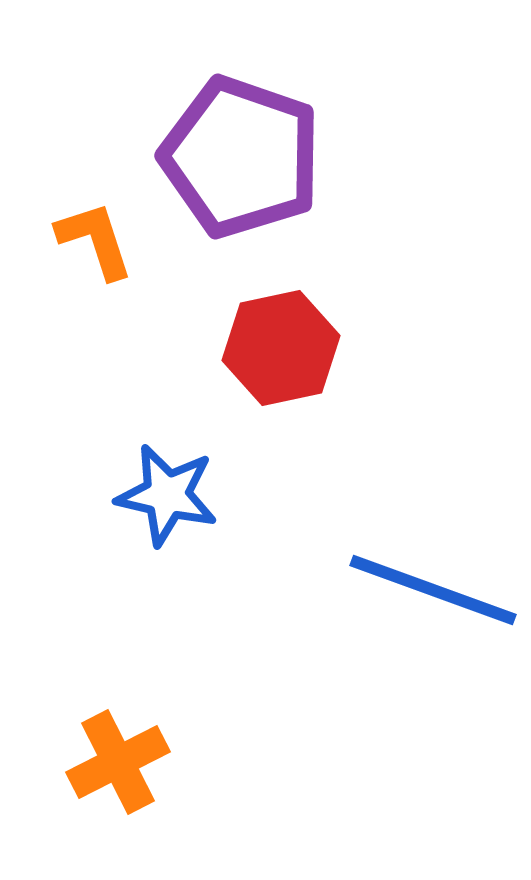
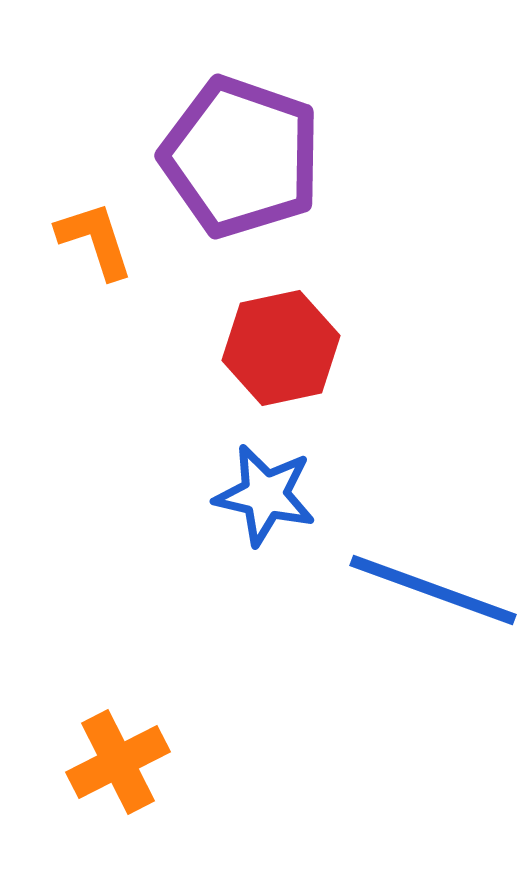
blue star: moved 98 px right
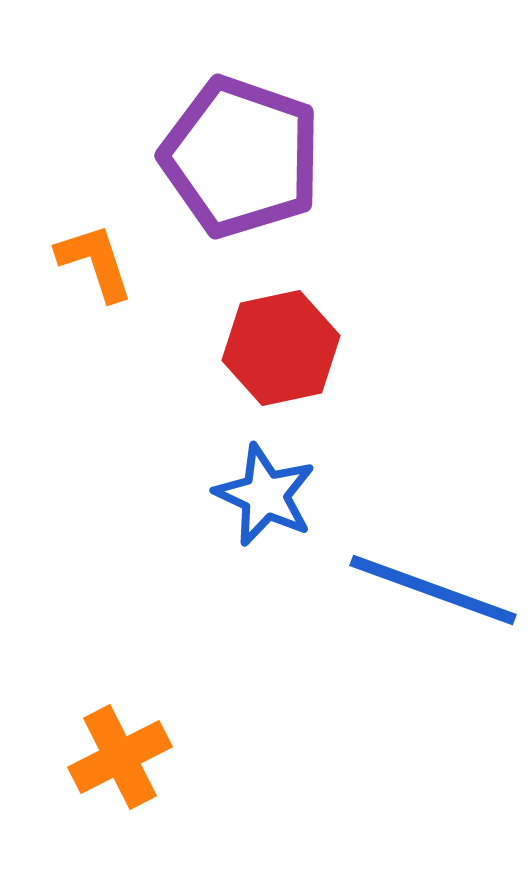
orange L-shape: moved 22 px down
blue star: rotated 12 degrees clockwise
orange cross: moved 2 px right, 5 px up
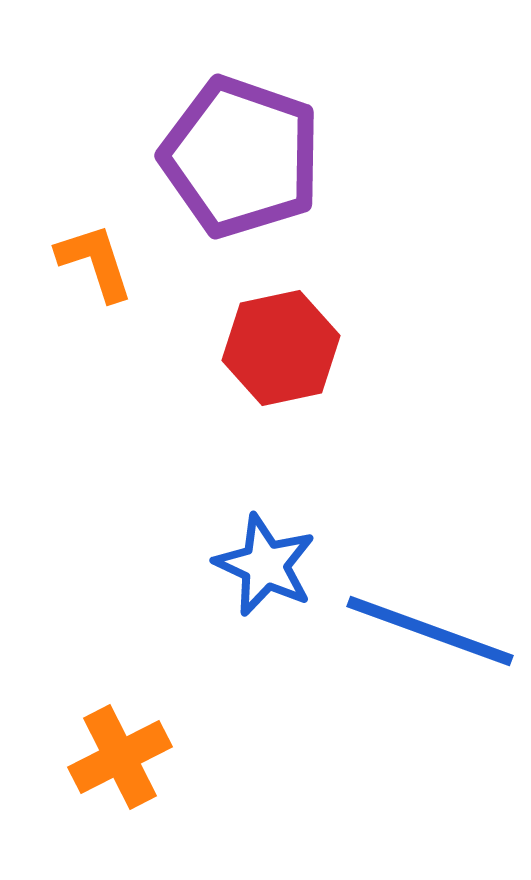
blue star: moved 70 px down
blue line: moved 3 px left, 41 px down
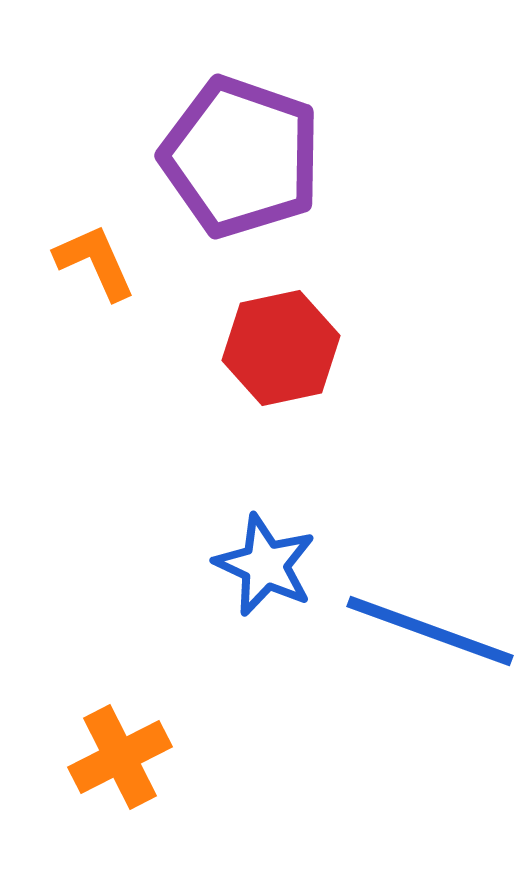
orange L-shape: rotated 6 degrees counterclockwise
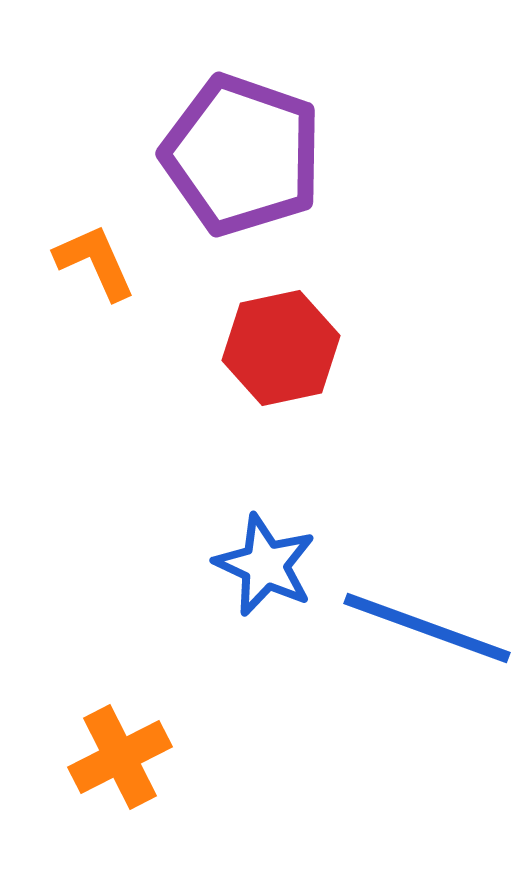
purple pentagon: moved 1 px right, 2 px up
blue line: moved 3 px left, 3 px up
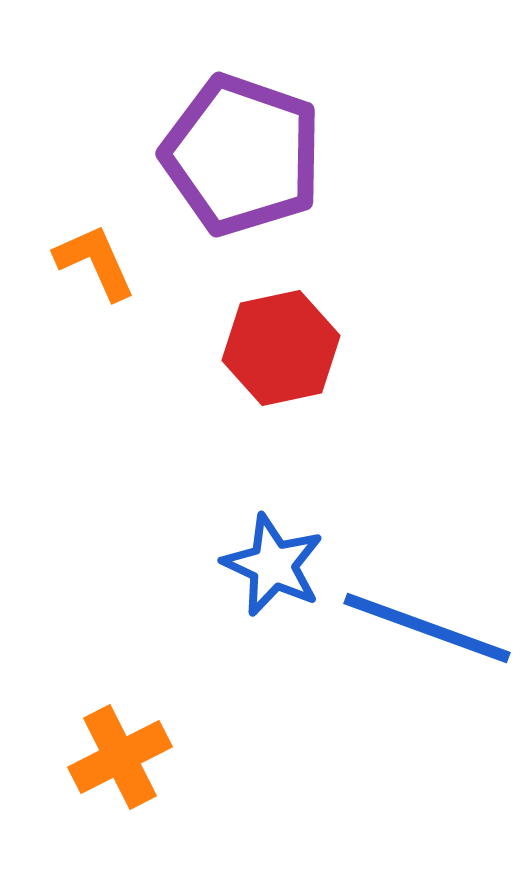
blue star: moved 8 px right
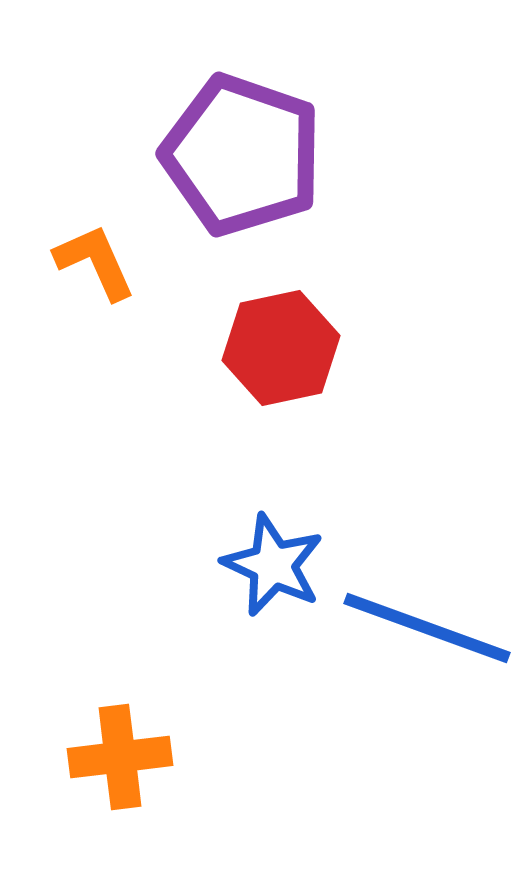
orange cross: rotated 20 degrees clockwise
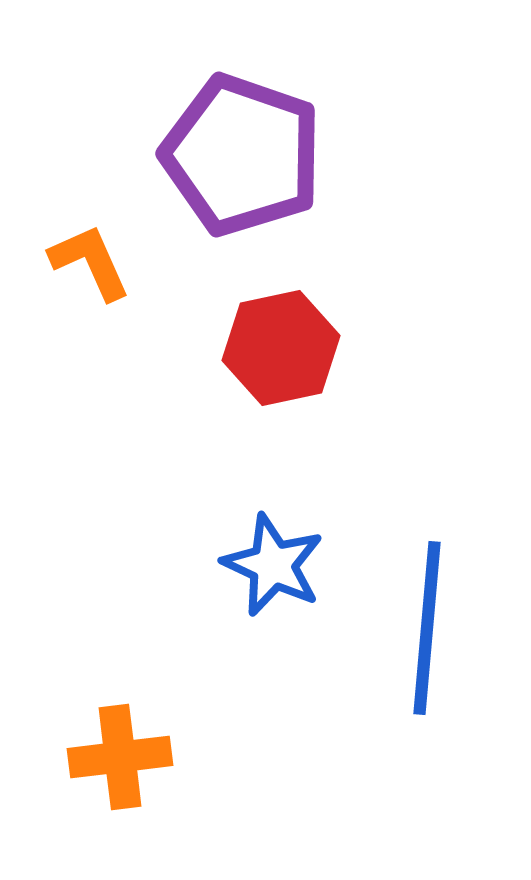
orange L-shape: moved 5 px left
blue line: rotated 75 degrees clockwise
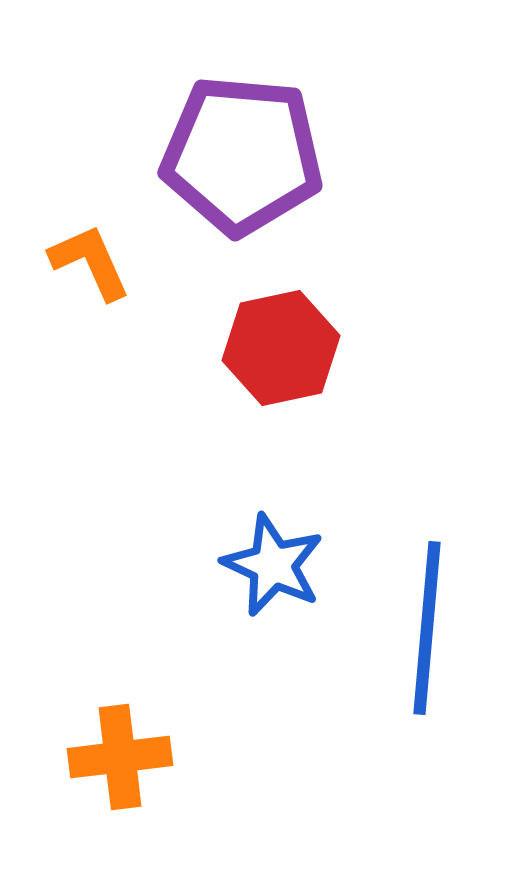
purple pentagon: rotated 14 degrees counterclockwise
